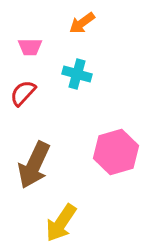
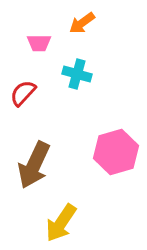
pink trapezoid: moved 9 px right, 4 px up
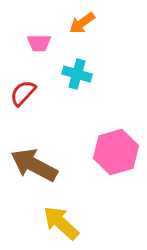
brown arrow: rotated 93 degrees clockwise
yellow arrow: rotated 99 degrees clockwise
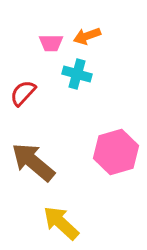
orange arrow: moved 5 px right, 13 px down; rotated 16 degrees clockwise
pink trapezoid: moved 12 px right
brown arrow: moved 1 px left, 3 px up; rotated 12 degrees clockwise
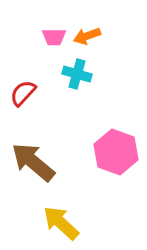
pink trapezoid: moved 3 px right, 6 px up
pink hexagon: rotated 24 degrees counterclockwise
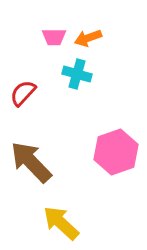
orange arrow: moved 1 px right, 2 px down
pink hexagon: rotated 21 degrees clockwise
brown arrow: moved 2 px left; rotated 6 degrees clockwise
